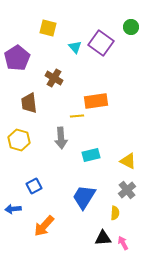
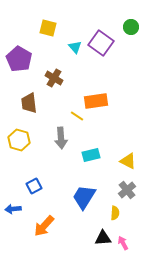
purple pentagon: moved 2 px right, 1 px down; rotated 10 degrees counterclockwise
yellow line: rotated 40 degrees clockwise
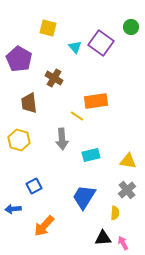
gray arrow: moved 1 px right, 1 px down
yellow triangle: rotated 18 degrees counterclockwise
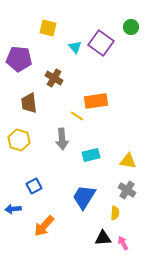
purple pentagon: rotated 25 degrees counterclockwise
gray cross: rotated 18 degrees counterclockwise
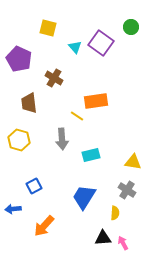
purple pentagon: rotated 20 degrees clockwise
yellow triangle: moved 5 px right, 1 px down
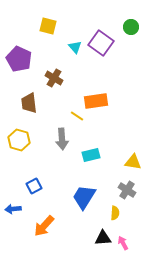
yellow square: moved 2 px up
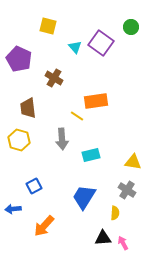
brown trapezoid: moved 1 px left, 5 px down
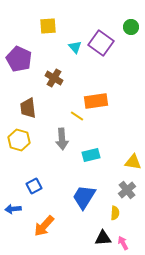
yellow square: rotated 18 degrees counterclockwise
gray cross: rotated 18 degrees clockwise
